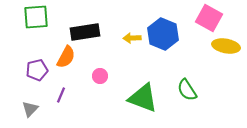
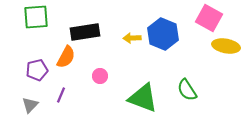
gray triangle: moved 4 px up
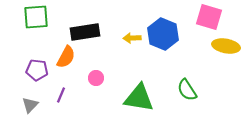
pink square: moved 1 px up; rotated 12 degrees counterclockwise
purple pentagon: rotated 20 degrees clockwise
pink circle: moved 4 px left, 2 px down
green triangle: moved 4 px left; rotated 12 degrees counterclockwise
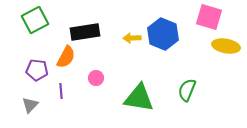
green square: moved 1 px left, 3 px down; rotated 24 degrees counterclockwise
green semicircle: rotated 55 degrees clockwise
purple line: moved 4 px up; rotated 28 degrees counterclockwise
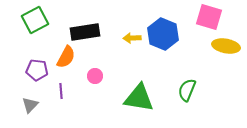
pink circle: moved 1 px left, 2 px up
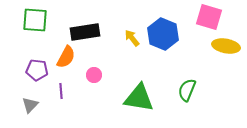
green square: rotated 32 degrees clockwise
yellow arrow: rotated 54 degrees clockwise
pink circle: moved 1 px left, 1 px up
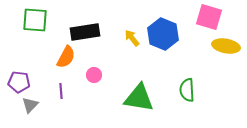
purple pentagon: moved 18 px left, 12 px down
green semicircle: rotated 25 degrees counterclockwise
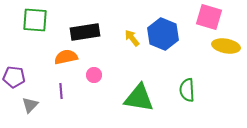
orange semicircle: rotated 130 degrees counterclockwise
purple pentagon: moved 5 px left, 5 px up
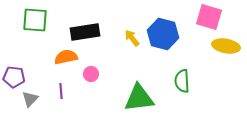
blue hexagon: rotated 8 degrees counterclockwise
pink circle: moved 3 px left, 1 px up
green semicircle: moved 5 px left, 9 px up
green triangle: rotated 16 degrees counterclockwise
gray triangle: moved 6 px up
